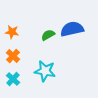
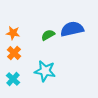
orange star: moved 1 px right, 1 px down
orange cross: moved 1 px right, 3 px up
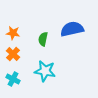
green semicircle: moved 5 px left, 4 px down; rotated 48 degrees counterclockwise
orange cross: moved 1 px left, 1 px down
cyan cross: rotated 16 degrees counterclockwise
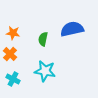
orange cross: moved 3 px left
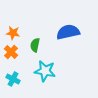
blue semicircle: moved 4 px left, 3 px down
green semicircle: moved 8 px left, 6 px down
orange cross: moved 1 px right, 2 px up
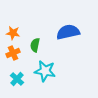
orange cross: moved 2 px right, 1 px down; rotated 24 degrees clockwise
cyan cross: moved 4 px right; rotated 16 degrees clockwise
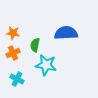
blue semicircle: moved 2 px left, 1 px down; rotated 10 degrees clockwise
cyan star: moved 1 px right, 6 px up
cyan cross: rotated 16 degrees counterclockwise
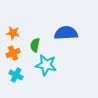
cyan cross: moved 1 px left, 4 px up
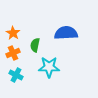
orange star: rotated 24 degrees clockwise
cyan star: moved 3 px right, 2 px down; rotated 10 degrees counterclockwise
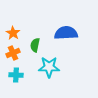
cyan cross: rotated 24 degrees counterclockwise
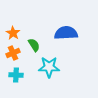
green semicircle: moved 1 px left; rotated 136 degrees clockwise
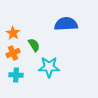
blue semicircle: moved 9 px up
